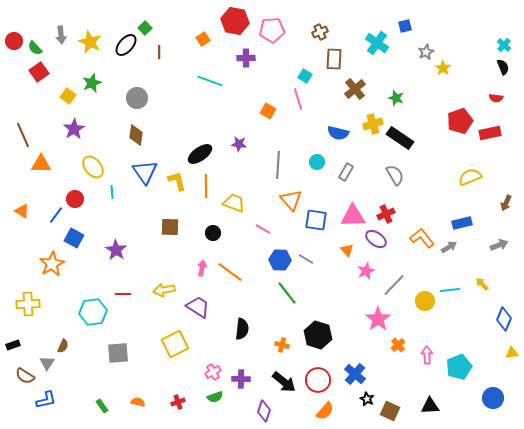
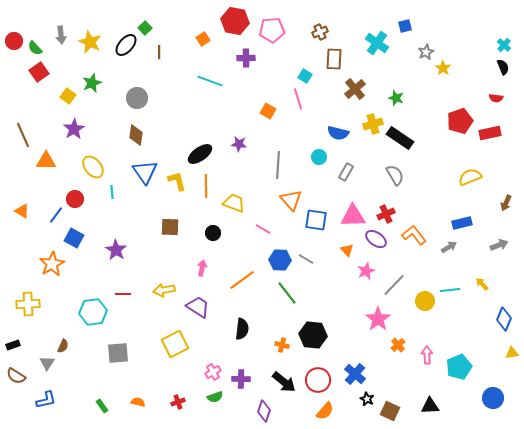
cyan circle at (317, 162): moved 2 px right, 5 px up
orange triangle at (41, 164): moved 5 px right, 3 px up
orange L-shape at (422, 238): moved 8 px left, 3 px up
orange line at (230, 272): moved 12 px right, 8 px down; rotated 72 degrees counterclockwise
black hexagon at (318, 335): moved 5 px left; rotated 12 degrees counterclockwise
brown semicircle at (25, 376): moved 9 px left
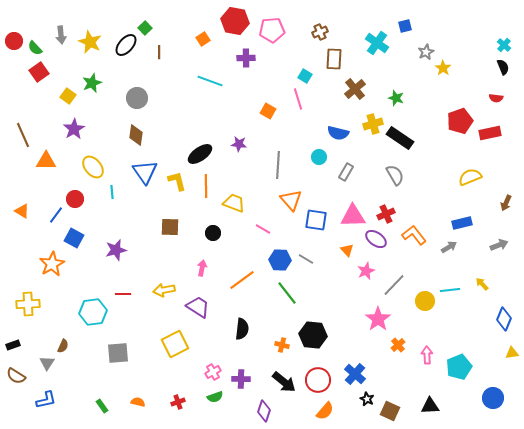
purple star at (116, 250): rotated 25 degrees clockwise
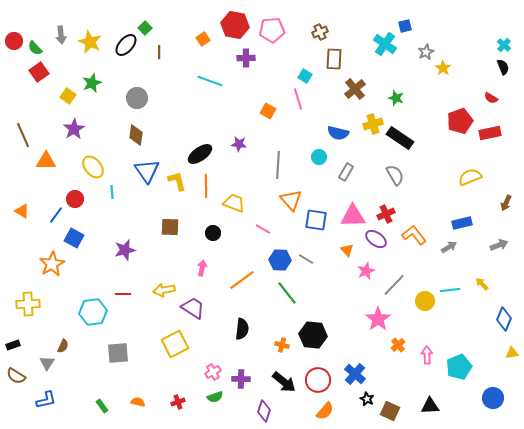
red hexagon at (235, 21): moved 4 px down
cyan cross at (377, 43): moved 8 px right, 1 px down
red semicircle at (496, 98): moved 5 px left; rotated 24 degrees clockwise
blue triangle at (145, 172): moved 2 px right, 1 px up
purple star at (116, 250): moved 9 px right
purple trapezoid at (198, 307): moved 5 px left, 1 px down
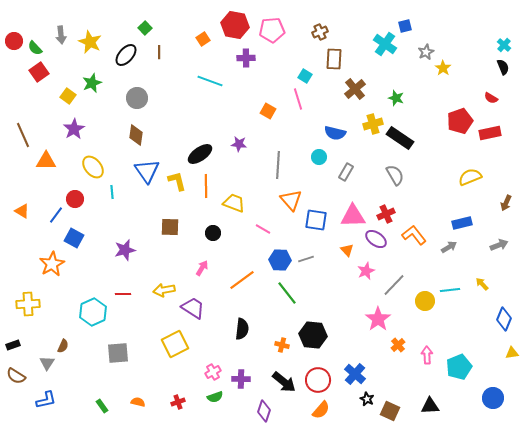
black ellipse at (126, 45): moved 10 px down
blue semicircle at (338, 133): moved 3 px left
gray line at (306, 259): rotated 49 degrees counterclockwise
pink arrow at (202, 268): rotated 21 degrees clockwise
cyan hexagon at (93, 312): rotated 16 degrees counterclockwise
orange semicircle at (325, 411): moved 4 px left, 1 px up
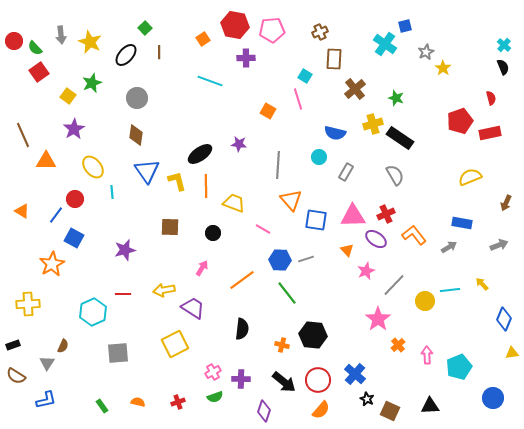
red semicircle at (491, 98): rotated 136 degrees counterclockwise
blue rectangle at (462, 223): rotated 24 degrees clockwise
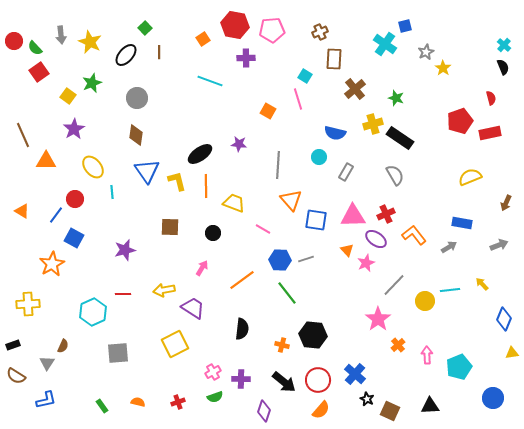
pink star at (366, 271): moved 8 px up
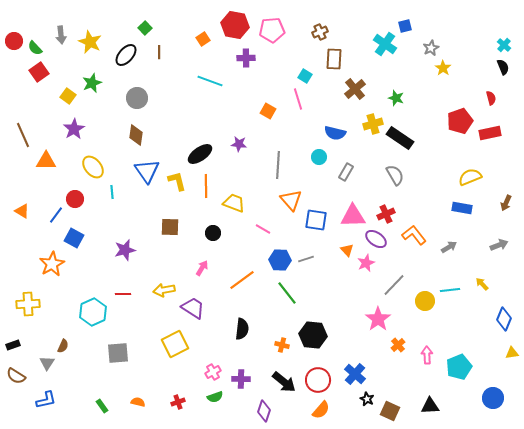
gray star at (426, 52): moved 5 px right, 4 px up
blue rectangle at (462, 223): moved 15 px up
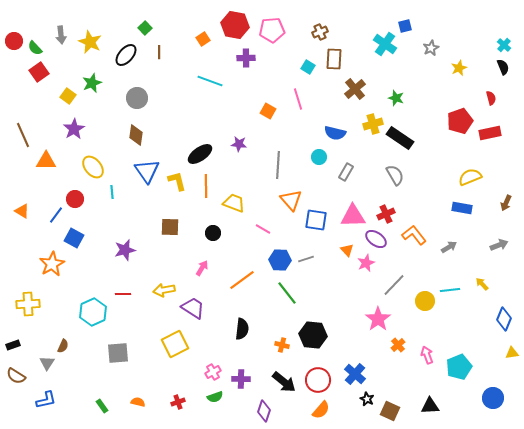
yellow star at (443, 68): moved 16 px right; rotated 14 degrees clockwise
cyan square at (305, 76): moved 3 px right, 9 px up
pink arrow at (427, 355): rotated 18 degrees counterclockwise
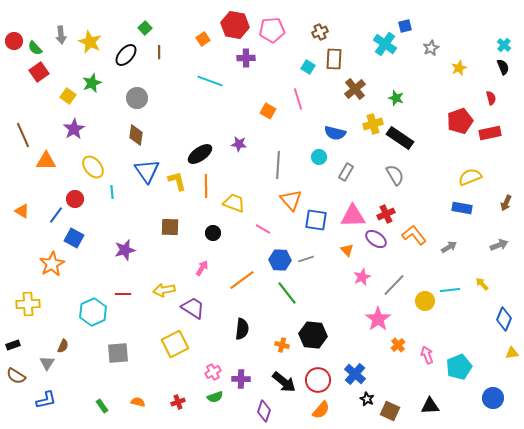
pink star at (366, 263): moved 4 px left, 14 px down
